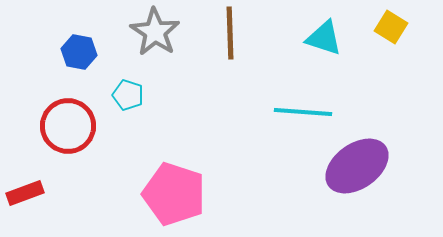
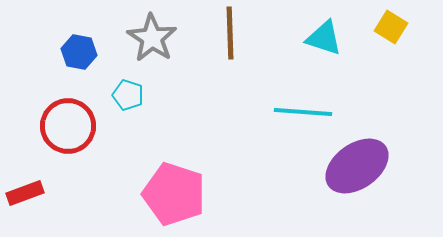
gray star: moved 3 px left, 6 px down
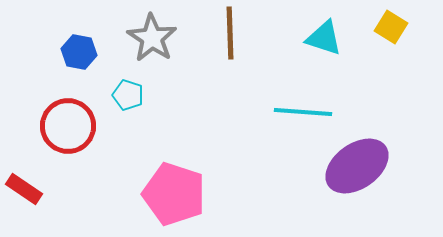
red rectangle: moved 1 px left, 4 px up; rotated 54 degrees clockwise
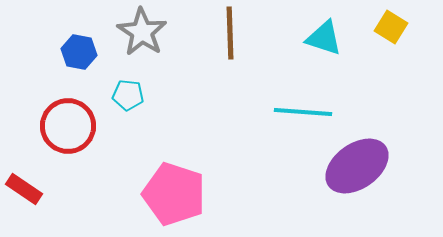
gray star: moved 10 px left, 6 px up
cyan pentagon: rotated 12 degrees counterclockwise
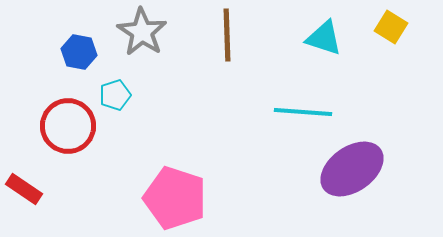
brown line: moved 3 px left, 2 px down
cyan pentagon: moved 13 px left; rotated 24 degrees counterclockwise
purple ellipse: moved 5 px left, 3 px down
pink pentagon: moved 1 px right, 4 px down
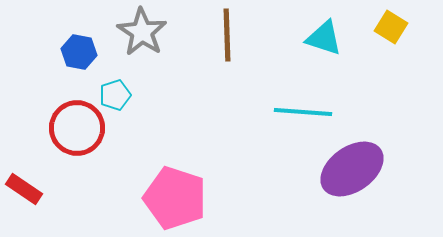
red circle: moved 9 px right, 2 px down
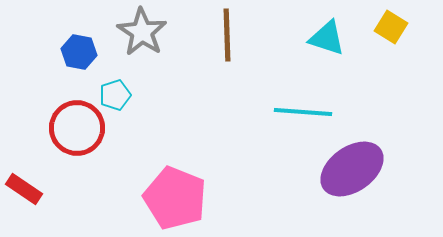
cyan triangle: moved 3 px right
pink pentagon: rotated 4 degrees clockwise
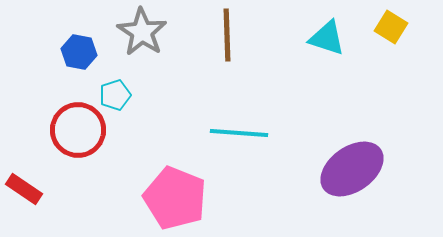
cyan line: moved 64 px left, 21 px down
red circle: moved 1 px right, 2 px down
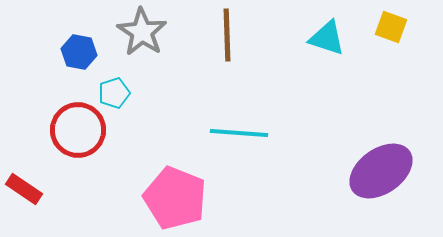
yellow square: rotated 12 degrees counterclockwise
cyan pentagon: moved 1 px left, 2 px up
purple ellipse: moved 29 px right, 2 px down
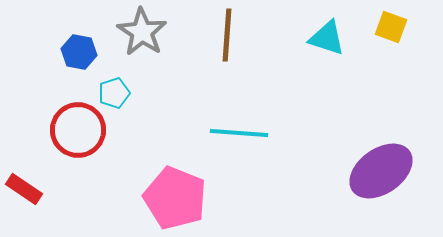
brown line: rotated 6 degrees clockwise
